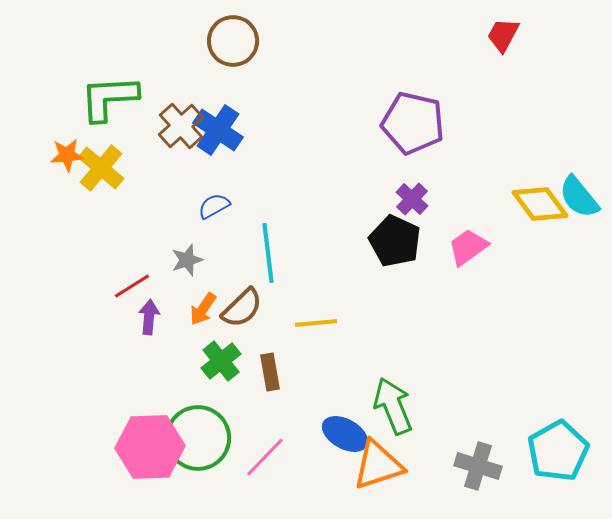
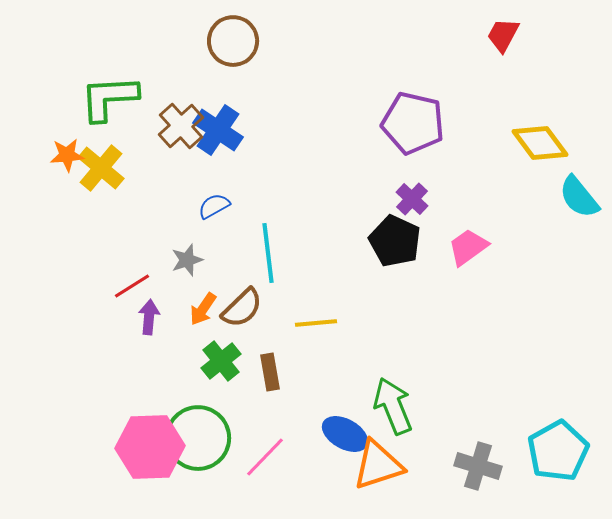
yellow diamond: moved 61 px up
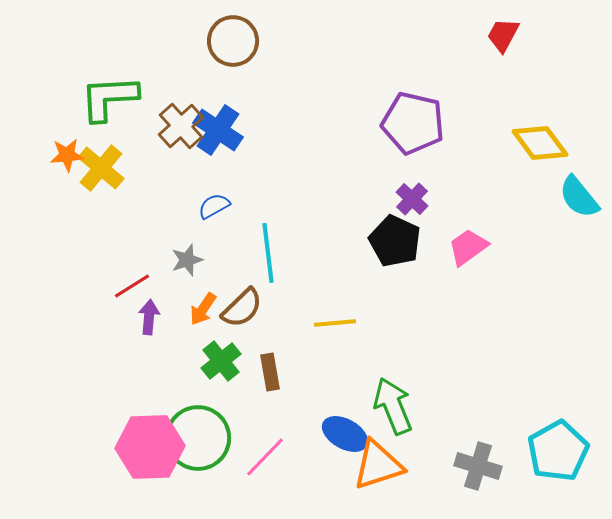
yellow line: moved 19 px right
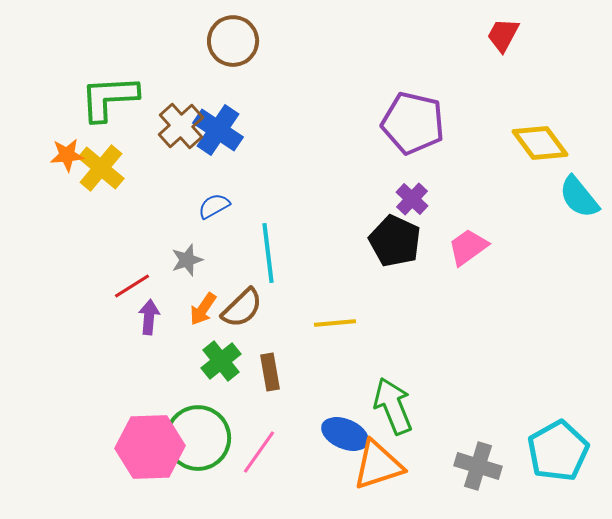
blue ellipse: rotated 6 degrees counterclockwise
pink line: moved 6 px left, 5 px up; rotated 9 degrees counterclockwise
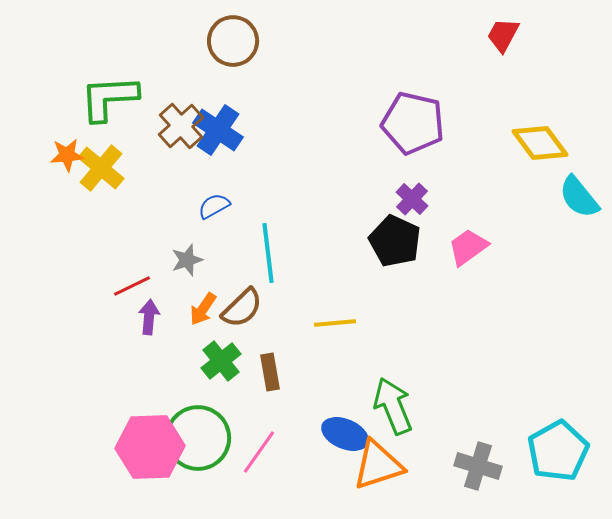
red line: rotated 6 degrees clockwise
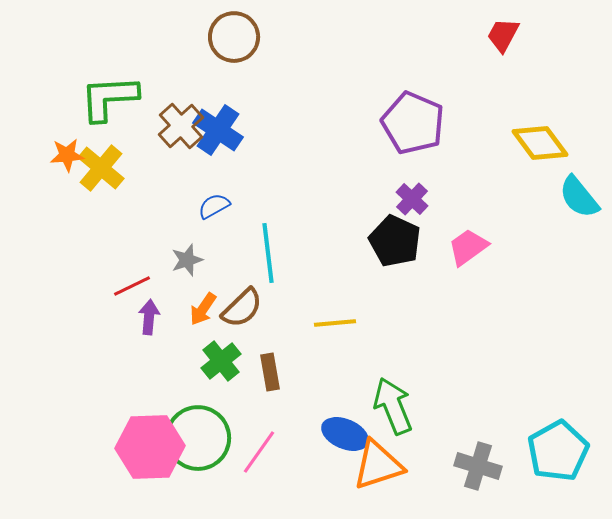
brown circle: moved 1 px right, 4 px up
purple pentagon: rotated 10 degrees clockwise
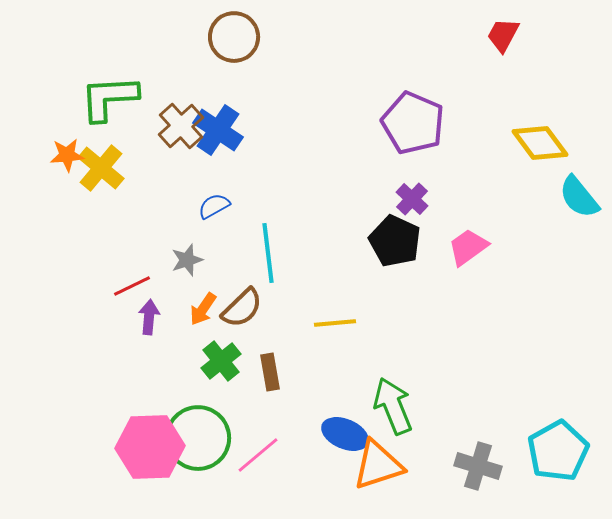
pink line: moved 1 px left, 3 px down; rotated 15 degrees clockwise
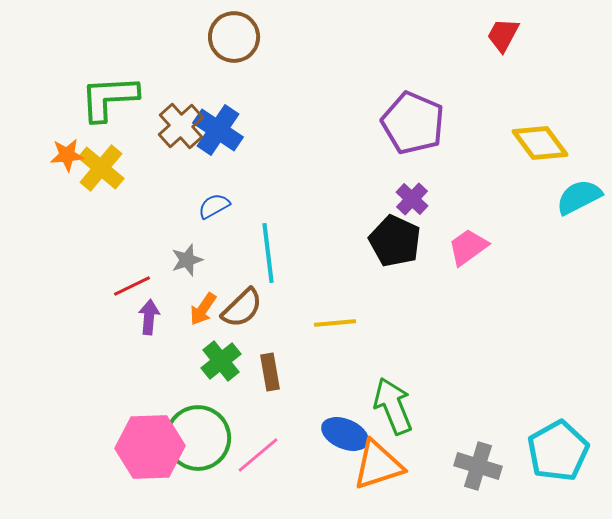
cyan semicircle: rotated 102 degrees clockwise
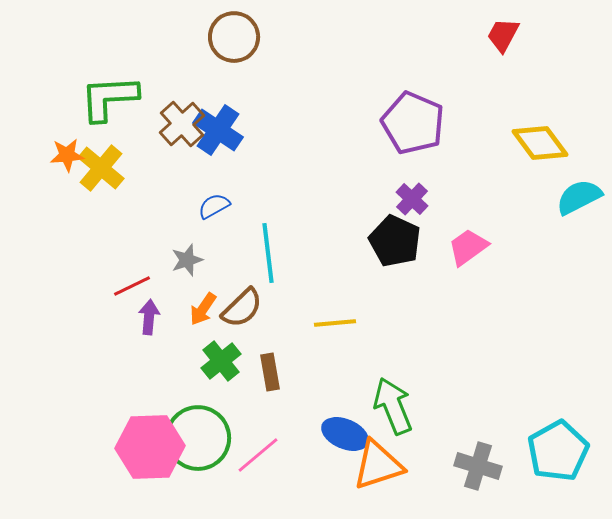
brown cross: moved 1 px right, 2 px up
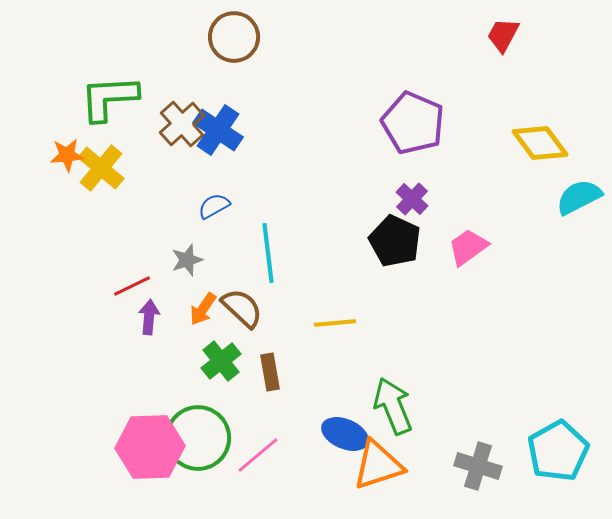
brown semicircle: rotated 93 degrees counterclockwise
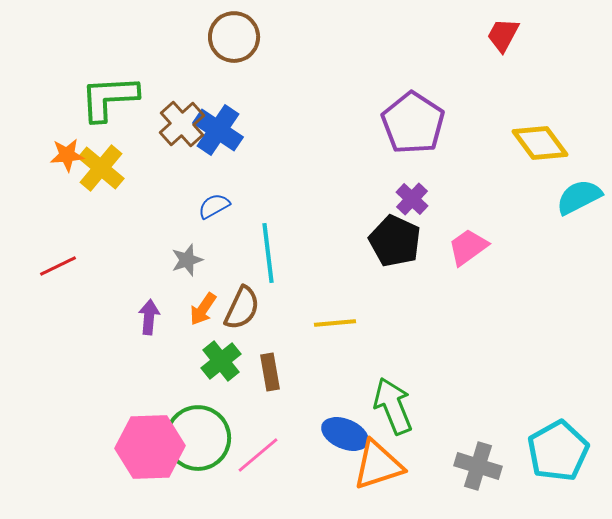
purple pentagon: rotated 10 degrees clockwise
red line: moved 74 px left, 20 px up
brown semicircle: rotated 72 degrees clockwise
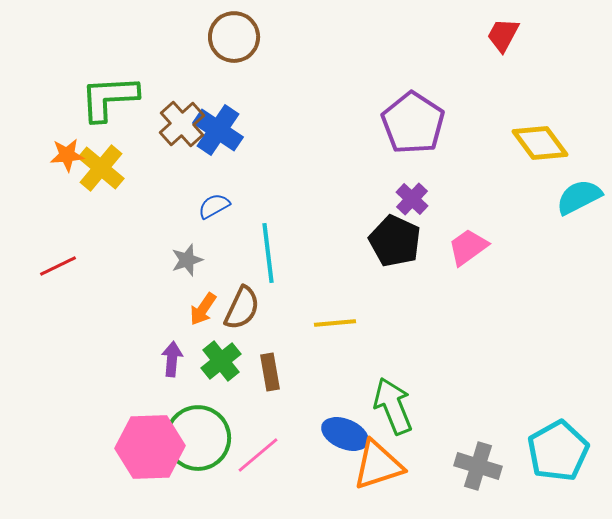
purple arrow: moved 23 px right, 42 px down
